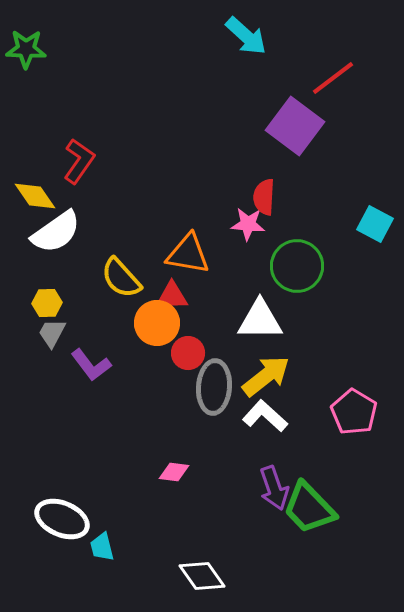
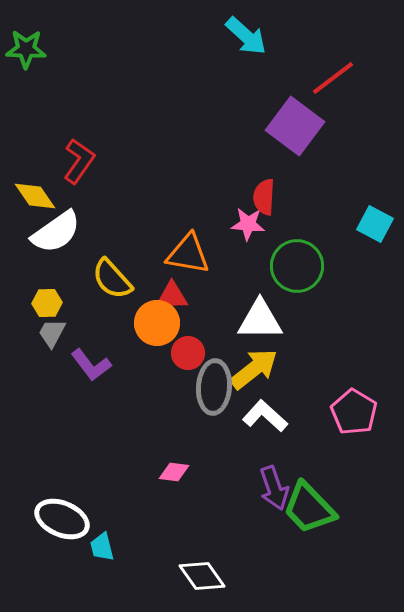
yellow semicircle: moved 9 px left, 1 px down
yellow arrow: moved 12 px left, 7 px up
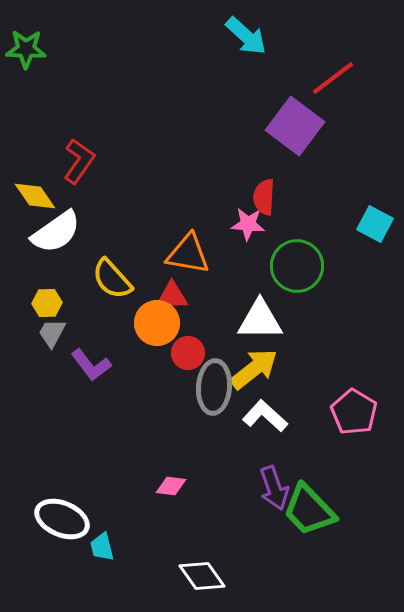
pink diamond: moved 3 px left, 14 px down
green trapezoid: moved 2 px down
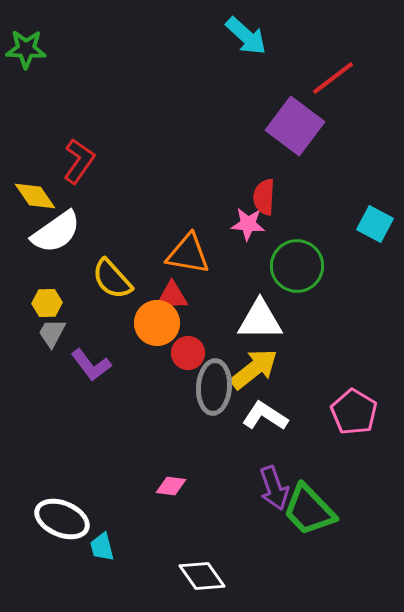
white L-shape: rotated 9 degrees counterclockwise
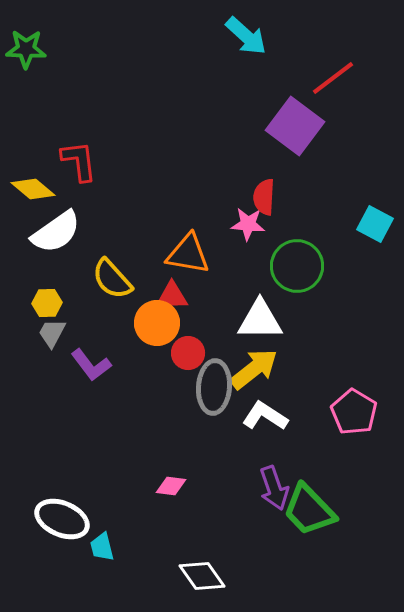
red L-shape: rotated 42 degrees counterclockwise
yellow diamond: moved 2 px left, 7 px up; rotated 15 degrees counterclockwise
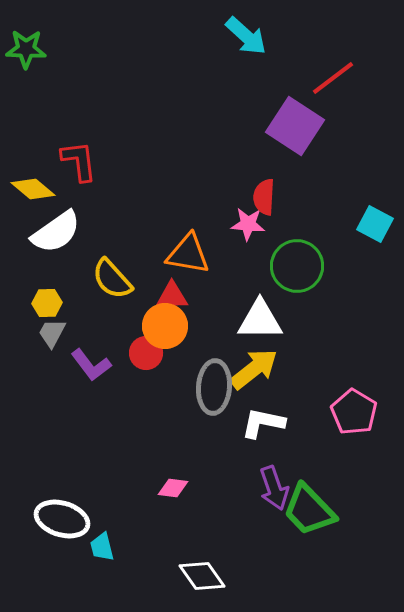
purple square: rotated 4 degrees counterclockwise
orange circle: moved 8 px right, 3 px down
red circle: moved 42 px left
white L-shape: moved 2 px left, 7 px down; rotated 21 degrees counterclockwise
pink diamond: moved 2 px right, 2 px down
white ellipse: rotated 6 degrees counterclockwise
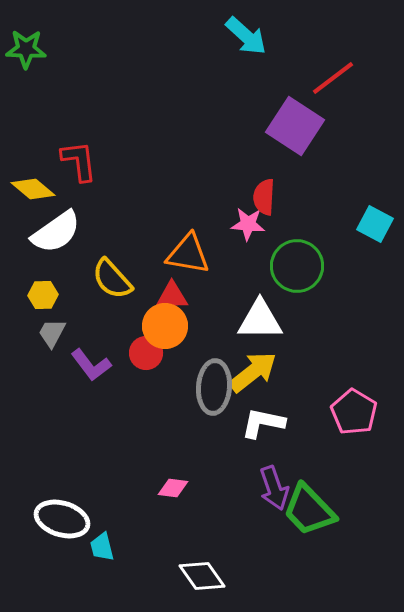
yellow hexagon: moved 4 px left, 8 px up
yellow arrow: moved 1 px left, 3 px down
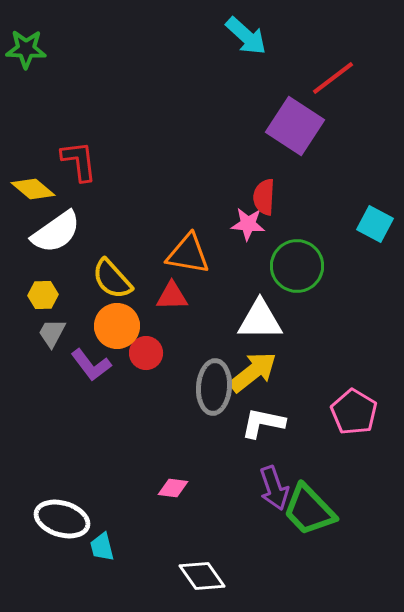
orange circle: moved 48 px left
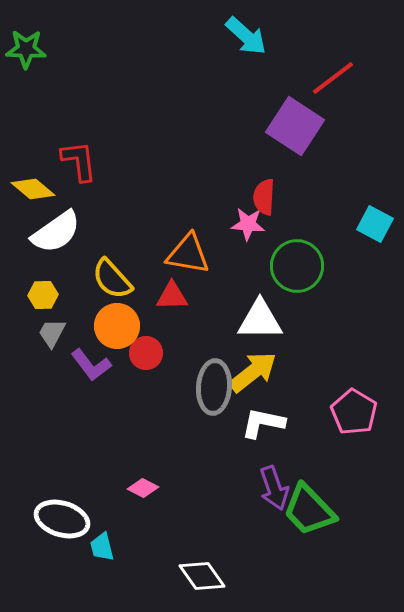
pink diamond: moved 30 px left; rotated 20 degrees clockwise
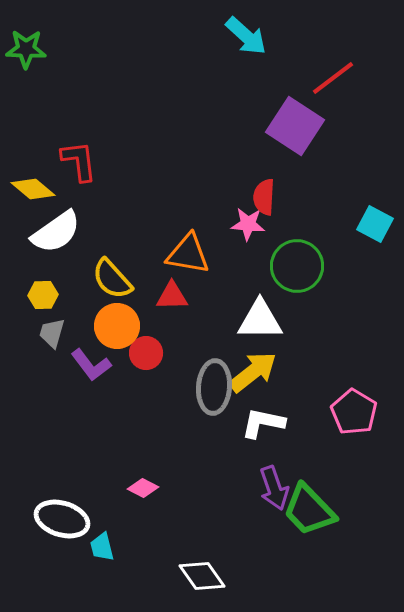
gray trapezoid: rotated 12 degrees counterclockwise
